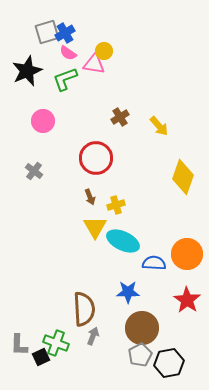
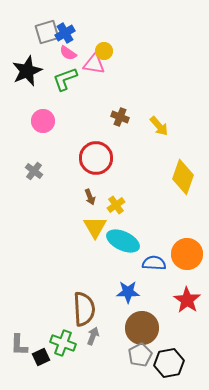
brown cross: rotated 36 degrees counterclockwise
yellow cross: rotated 18 degrees counterclockwise
green cross: moved 7 px right
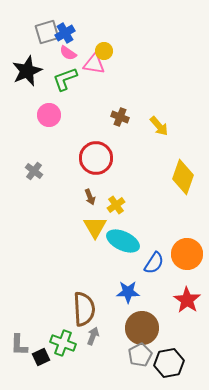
pink circle: moved 6 px right, 6 px up
blue semicircle: rotated 120 degrees clockwise
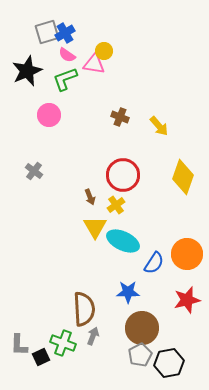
pink semicircle: moved 1 px left, 2 px down
red circle: moved 27 px right, 17 px down
red star: rotated 24 degrees clockwise
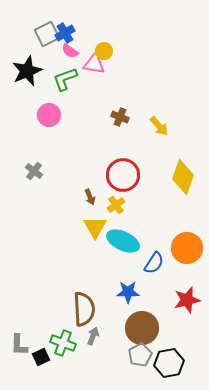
gray square: moved 2 px down; rotated 10 degrees counterclockwise
pink semicircle: moved 3 px right, 4 px up
orange circle: moved 6 px up
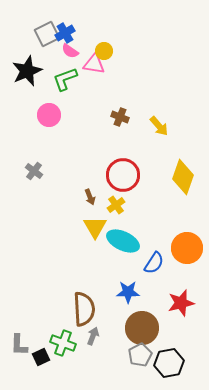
red star: moved 6 px left, 3 px down
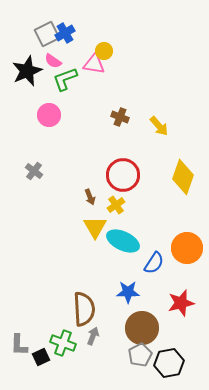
pink semicircle: moved 17 px left, 10 px down
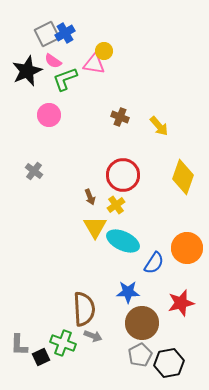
brown circle: moved 5 px up
gray arrow: rotated 90 degrees clockwise
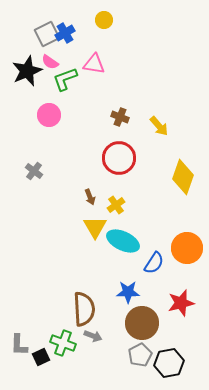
yellow circle: moved 31 px up
pink semicircle: moved 3 px left, 1 px down
red circle: moved 4 px left, 17 px up
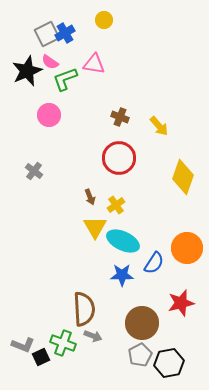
blue star: moved 6 px left, 17 px up
gray L-shape: moved 4 px right; rotated 70 degrees counterclockwise
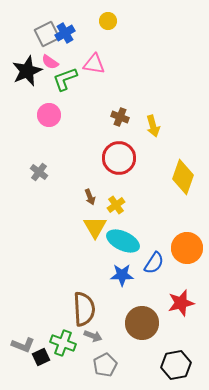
yellow circle: moved 4 px right, 1 px down
yellow arrow: moved 6 px left; rotated 25 degrees clockwise
gray cross: moved 5 px right, 1 px down
gray pentagon: moved 35 px left, 10 px down
black hexagon: moved 7 px right, 2 px down
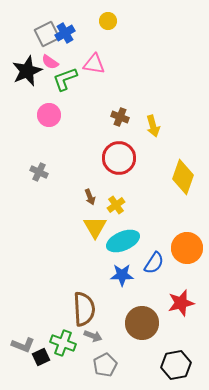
gray cross: rotated 12 degrees counterclockwise
cyan ellipse: rotated 48 degrees counterclockwise
